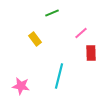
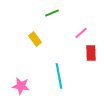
cyan line: rotated 25 degrees counterclockwise
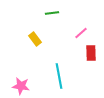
green line: rotated 16 degrees clockwise
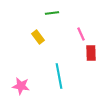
pink line: moved 1 px down; rotated 72 degrees counterclockwise
yellow rectangle: moved 3 px right, 2 px up
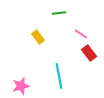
green line: moved 7 px right
pink line: rotated 32 degrees counterclockwise
red rectangle: moved 2 px left; rotated 35 degrees counterclockwise
pink star: rotated 24 degrees counterclockwise
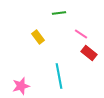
red rectangle: rotated 14 degrees counterclockwise
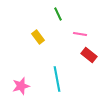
green line: moved 1 px left, 1 px down; rotated 72 degrees clockwise
pink line: moved 1 px left; rotated 24 degrees counterclockwise
red rectangle: moved 2 px down
cyan line: moved 2 px left, 3 px down
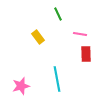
red rectangle: moved 3 px left, 1 px up; rotated 49 degrees clockwise
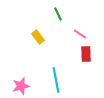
pink line: rotated 24 degrees clockwise
cyan line: moved 1 px left, 1 px down
